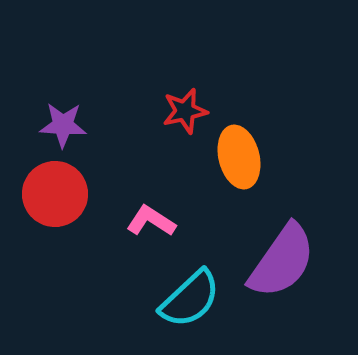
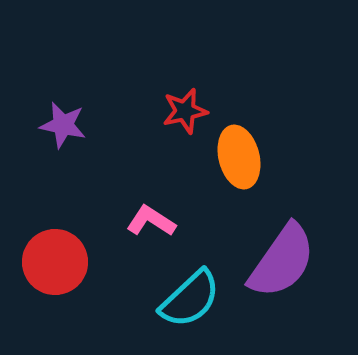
purple star: rotated 9 degrees clockwise
red circle: moved 68 px down
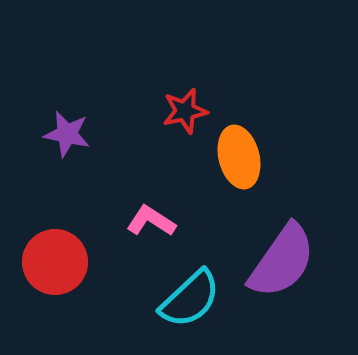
purple star: moved 4 px right, 9 px down
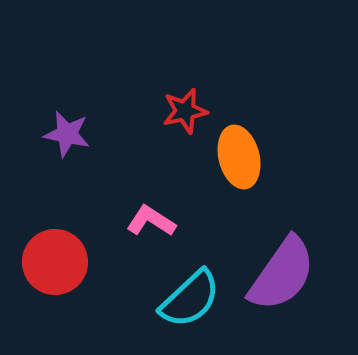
purple semicircle: moved 13 px down
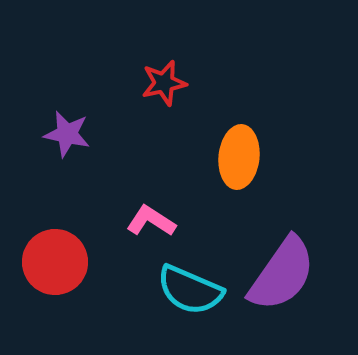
red star: moved 21 px left, 28 px up
orange ellipse: rotated 20 degrees clockwise
cyan semicircle: moved 9 px up; rotated 66 degrees clockwise
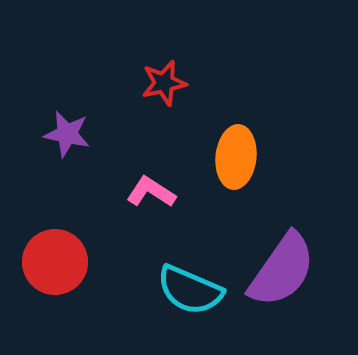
orange ellipse: moved 3 px left
pink L-shape: moved 29 px up
purple semicircle: moved 4 px up
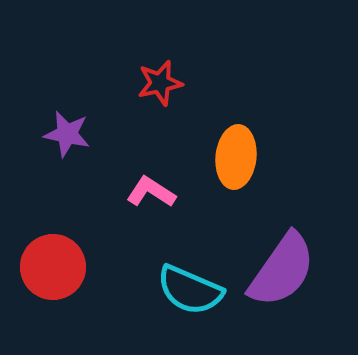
red star: moved 4 px left
red circle: moved 2 px left, 5 px down
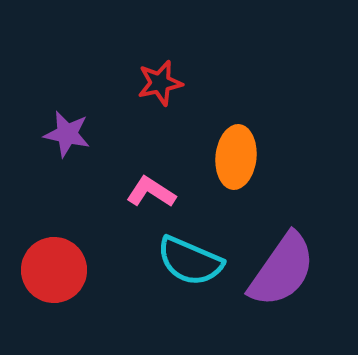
red circle: moved 1 px right, 3 px down
cyan semicircle: moved 29 px up
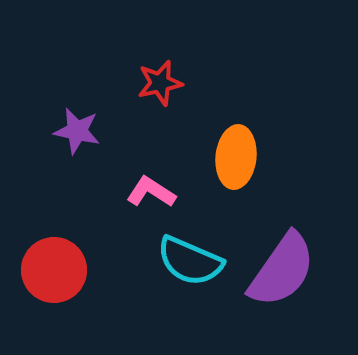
purple star: moved 10 px right, 3 px up
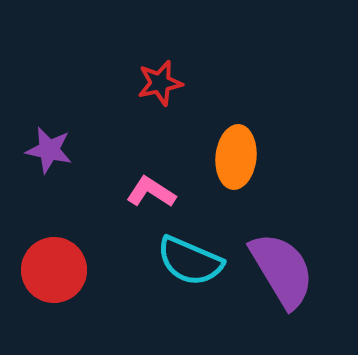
purple star: moved 28 px left, 19 px down
purple semicircle: rotated 66 degrees counterclockwise
